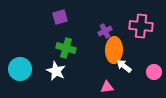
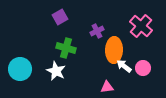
purple square: rotated 14 degrees counterclockwise
pink cross: rotated 35 degrees clockwise
purple cross: moved 8 px left
pink circle: moved 11 px left, 4 px up
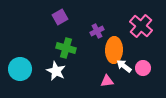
pink triangle: moved 6 px up
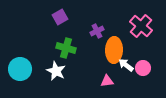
white arrow: moved 2 px right, 1 px up
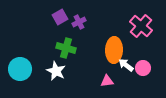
purple cross: moved 18 px left, 9 px up
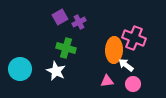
pink cross: moved 7 px left, 12 px down; rotated 20 degrees counterclockwise
pink circle: moved 10 px left, 16 px down
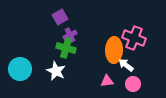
purple cross: moved 9 px left, 13 px down
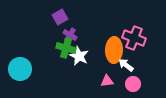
purple cross: rotated 32 degrees counterclockwise
white star: moved 23 px right, 15 px up
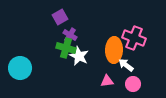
cyan circle: moved 1 px up
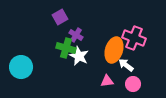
purple cross: moved 6 px right
orange ellipse: rotated 15 degrees clockwise
cyan circle: moved 1 px right, 1 px up
